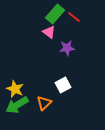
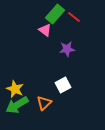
pink triangle: moved 4 px left, 2 px up
purple star: moved 1 px down
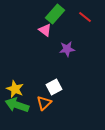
red line: moved 11 px right
white square: moved 9 px left, 2 px down
green arrow: rotated 50 degrees clockwise
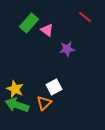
green rectangle: moved 26 px left, 9 px down
pink triangle: moved 2 px right
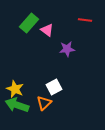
red line: moved 3 px down; rotated 32 degrees counterclockwise
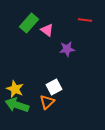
orange triangle: moved 3 px right, 1 px up
